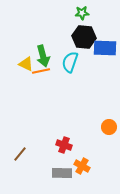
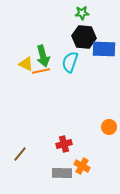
blue rectangle: moved 1 px left, 1 px down
red cross: moved 1 px up; rotated 35 degrees counterclockwise
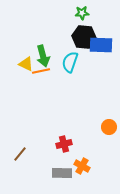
blue rectangle: moved 3 px left, 4 px up
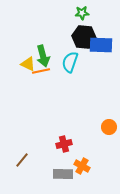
yellow triangle: moved 2 px right
brown line: moved 2 px right, 6 px down
gray rectangle: moved 1 px right, 1 px down
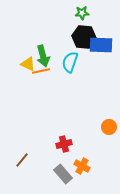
gray rectangle: rotated 48 degrees clockwise
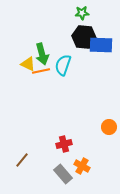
green arrow: moved 1 px left, 2 px up
cyan semicircle: moved 7 px left, 3 px down
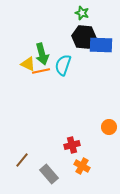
green star: rotated 24 degrees clockwise
red cross: moved 8 px right, 1 px down
gray rectangle: moved 14 px left
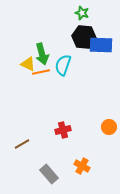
orange line: moved 1 px down
red cross: moved 9 px left, 15 px up
brown line: moved 16 px up; rotated 21 degrees clockwise
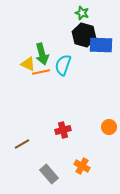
black hexagon: moved 2 px up; rotated 10 degrees clockwise
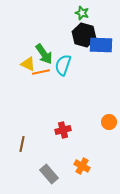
green arrow: moved 2 px right; rotated 20 degrees counterclockwise
orange circle: moved 5 px up
brown line: rotated 49 degrees counterclockwise
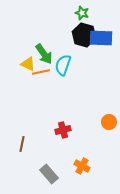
blue rectangle: moved 7 px up
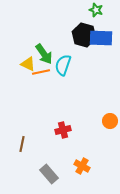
green star: moved 14 px right, 3 px up
orange circle: moved 1 px right, 1 px up
